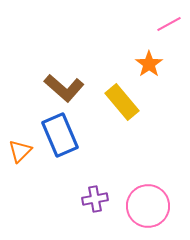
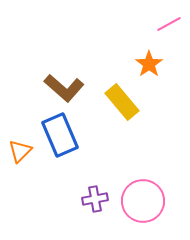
pink circle: moved 5 px left, 5 px up
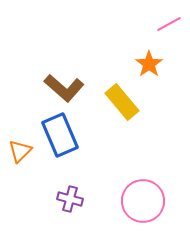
purple cross: moved 25 px left; rotated 25 degrees clockwise
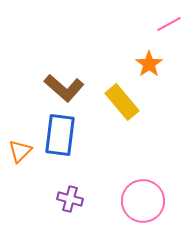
blue rectangle: rotated 30 degrees clockwise
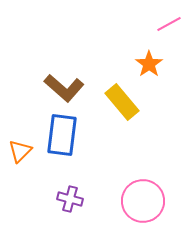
blue rectangle: moved 2 px right
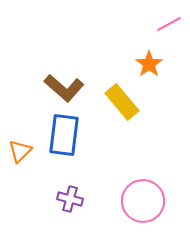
blue rectangle: moved 2 px right
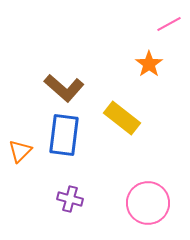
yellow rectangle: moved 16 px down; rotated 12 degrees counterclockwise
pink circle: moved 5 px right, 2 px down
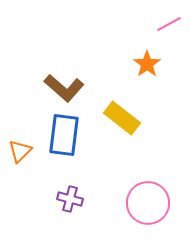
orange star: moved 2 px left
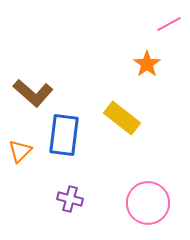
brown L-shape: moved 31 px left, 5 px down
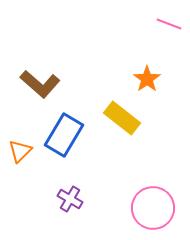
pink line: rotated 50 degrees clockwise
orange star: moved 15 px down
brown L-shape: moved 7 px right, 9 px up
blue rectangle: rotated 24 degrees clockwise
purple cross: rotated 15 degrees clockwise
pink circle: moved 5 px right, 5 px down
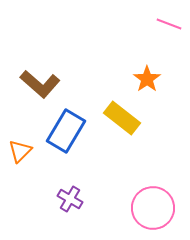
blue rectangle: moved 2 px right, 4 px up
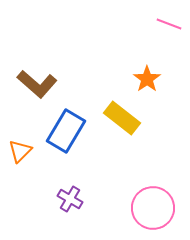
brown L-shape: moved 3 px left
